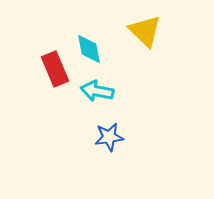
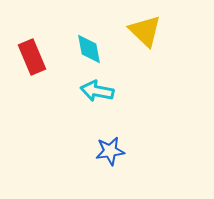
red rectangle: moved 23 px left, 12 px up
blue star: moved 1 px right, 14 px down
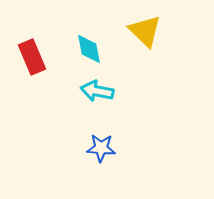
blue star: moved 9 px left, 3 px up; rotated 12 degrees clockwise
